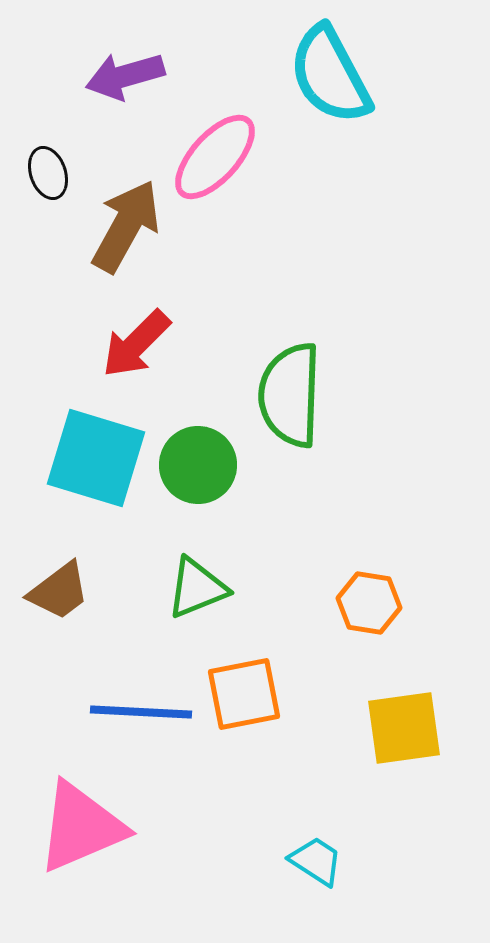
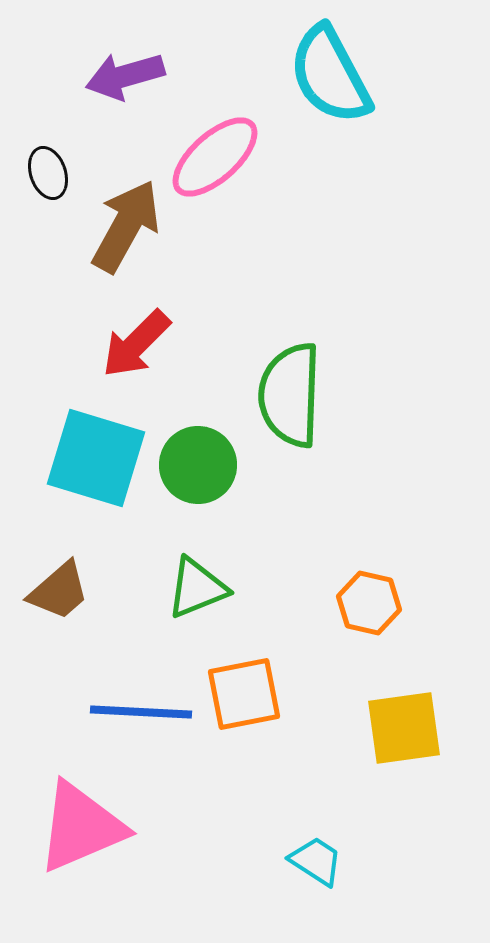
pink ellipse: rotated 6 degrees clockwise
brown trapezoid: rotated 4 degrees counterclockwise
orange hexagon: rotated 4 degrees clockwise
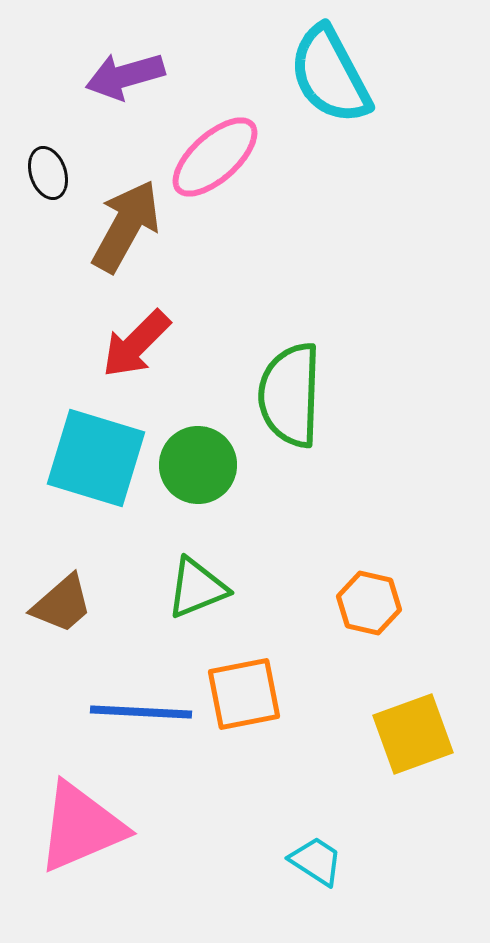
brown trapezoid: moved 3 px right, 13 px down
yellow square: moved 9 px right, 6 px down; rotated 12 degrees counterclockwise
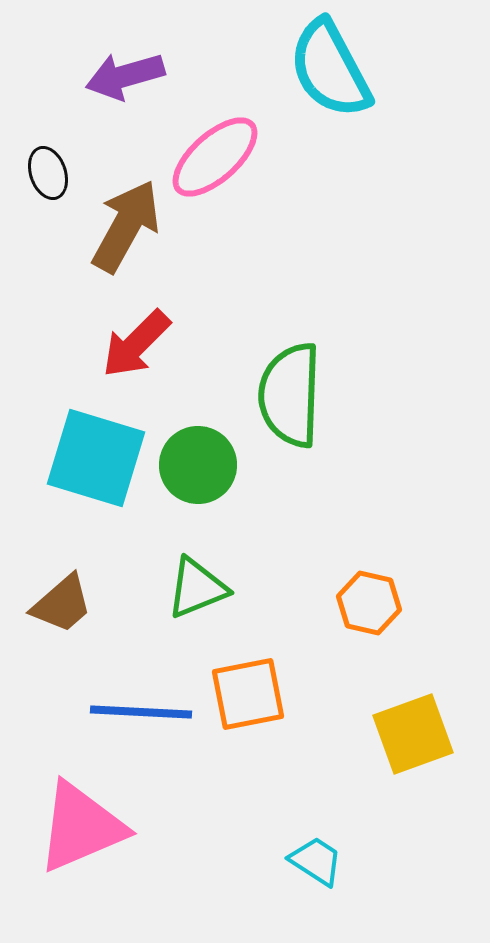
cyan semicircle: moved 6 px up
orange square: moved 4 px right
